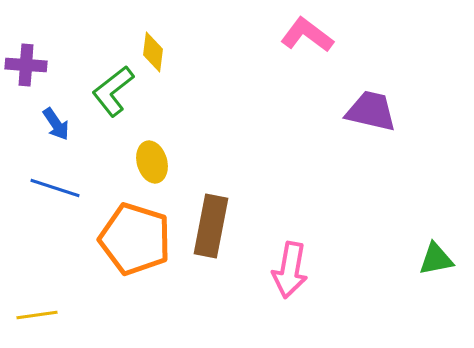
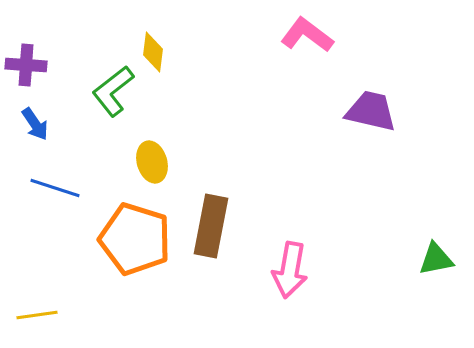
blue arrow: moved 21 px left
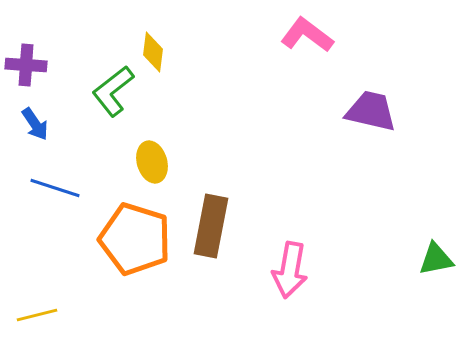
yellow line: rotated 6 degrees counterclockwise
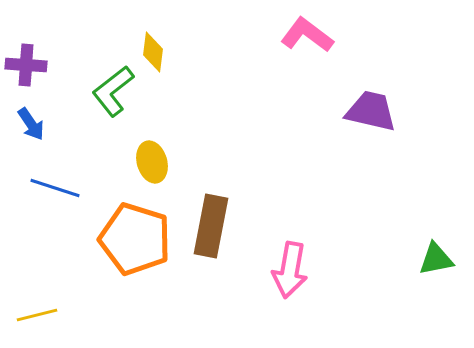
blue arrow: moved 4 px left
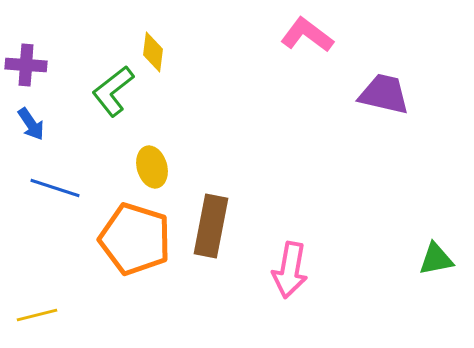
purple trapezoid: moved 13 px right, 17 px up
yellow ellipse: moved 5 px down
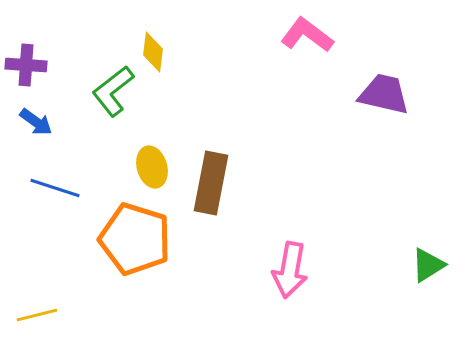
blue arrow: moved 5 px right, 2 px up; rotated 20 degrees counterclockwise
brown rectangle: moved 43 px up
green triangle: moved 8 px left, 6 px down; rotated 21 degrees counterclockwise
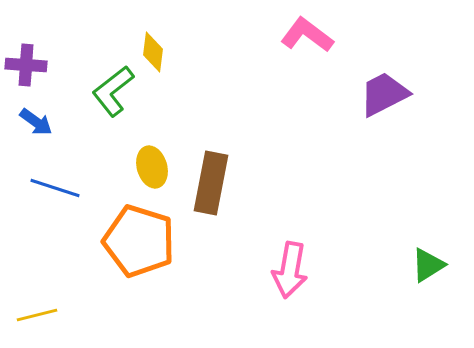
purple trapezoid: rotated 40 degrees counterclockwise
orange pentagon: moved 4 px right, 2 px down
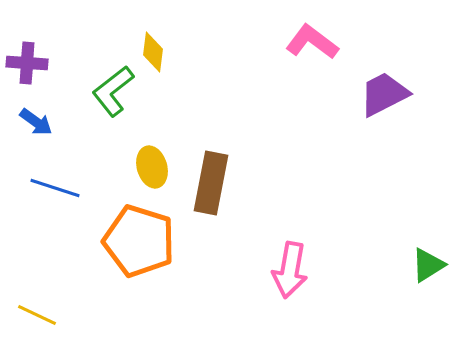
pink L-shape: moved 5 px right, 7 px down
purple cross: moved 1 px right, 2 px up
yellow line: rotated 39 degrees clockwise
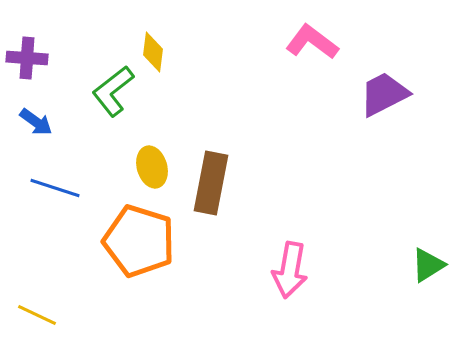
purple cross: moved 5 px up
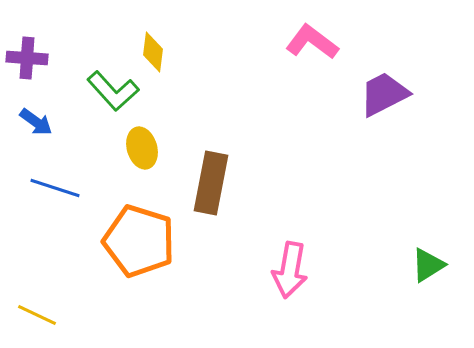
green L-shape: rotated 94 degrees counterclockwise
yellow ellipse: moved 10 px left, 19 px up
